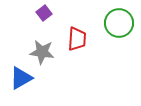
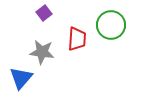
green circle: moved 8 px left, 2 px down
blue triangle: rotated 20 degrees counterclockwise
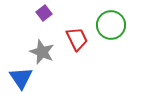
red trapezoid: rotated 30 degrees counterclockwise
gray star: rotated 15 degrees clockwise
blue triangle: rotated 15 degrees counterclockwise
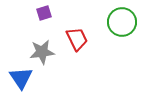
purple square: rotated 21 degrees clockwise
green circle: moved 11 px right, 3 px up
gray star: rotated 30 degrees counterclockwise
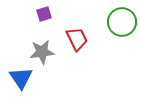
purple square: moved 1 px down
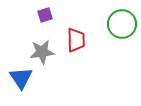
purple square: moved 1 px right, 1 px down
green circle: moved 2 px down
red trapezoid: moved 1 px left, 1 px down; rotated 25 degrees clockwise
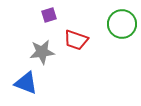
purple square: moved 4 px right
red trapezoid: rotated 110 degrees clockwise
blue triangle: moved 5 px right, 5 px down; rotated 35 degrees counterclockwise
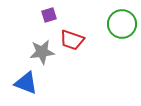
red trapezoid: moved 4 px left
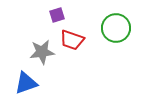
purple square: moved 8 px right
green circle: moved 6 px left, 4 px down
blue triangle: rotated 40 degrees counterclockwise
